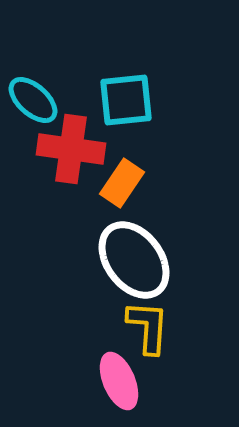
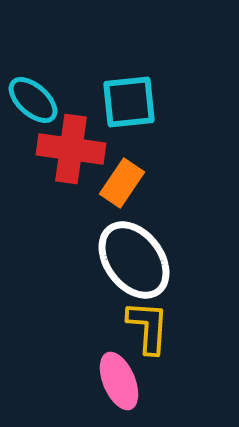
cyan square: moved 3 px right, 2 px down
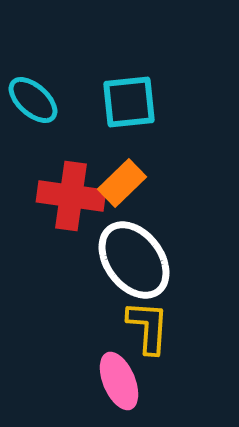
red cross: moved 47 px down
orange rectangle: rotated 12 degrees clockwise
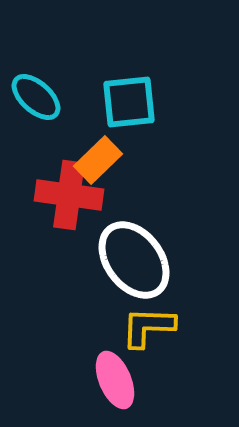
cyan ellipse: moved 3 px right, 3 px up
orange rectangle: moved 24 px left, 23 px up
red cross: moved 2 px left, 1 px up
yellow L-shape: rotated 92 degrees counterclockwise
pink ellipse: moved 4 px left, 1 px up
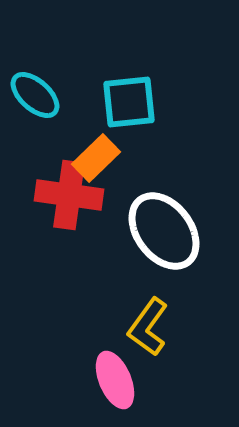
cyan ellipse: moved 1 px left, 2 px up
orange rectangle: moved 2 px left, 2 px up
white ellipse: moved 30 px right, 29 px up
yellow L-shape: rotated 56 degrees counterclockwise
